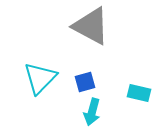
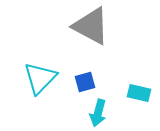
cyan arrow: moved 6 px right, 1 px down
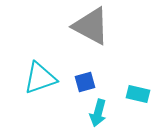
cyan triangle: rotated 27 degrees clockwise
cyan rectangle: moved 1 px left, 1 px down
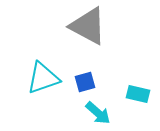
gray triangle: moved 3 px left
cyan triangle: moved 3 px right
cyan arrow: rotated 64 degrees counterclockwise
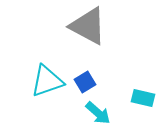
cyan triangle: moved 4 px right, 3 px down
blue square: rotated 15 degrees counterclockwise
cyan rectangle: moved 5 px right, 4 px down
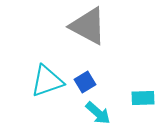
cyan rectangle: rotated 15 degrees counterclockwise
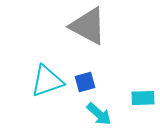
blue square: rotated 15 degrees clockwise
cyan arrow: moved 1 px right, 1 px down
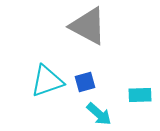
cyan rectangle: moved 3 px left, 3 px up
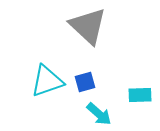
gray triangle: rotated 15 degrees clockwise
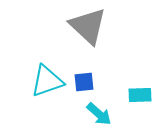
blue square: moved 1 px left; rotated 10 degrees clockwise
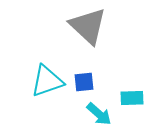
cyan rectangle: moved 8 px left, 3 px down
